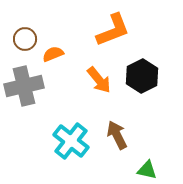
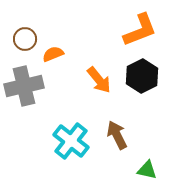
orange L-shape: moved 27 px right
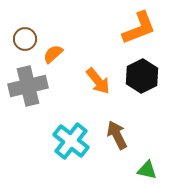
orange L-shape: moved 1 px left, 2 px up
orange semicircle: rotated 20 degrees counterclockwise
orange arrow: moved 1 px left, 1 px down
gray cross: moved 4 px right
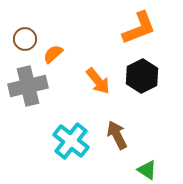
green triangle: rotated 20 degrees clockwise
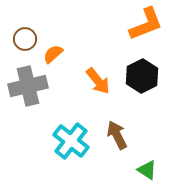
orange L-shape: moved 7 px right, 4 px up
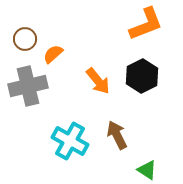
cyan cross: moved 1 px left; rotated 9 degrees counterclockwise
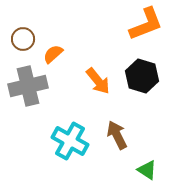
brown circle: moved 2 px left
black hexagon: rotated 16 degrees counterclockwise
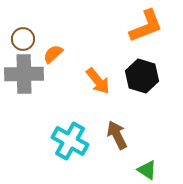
orange L-shape: moved 2 px down
gray cross: moved 4 px left, 12 px up; rotated 12 degrees clockwise
